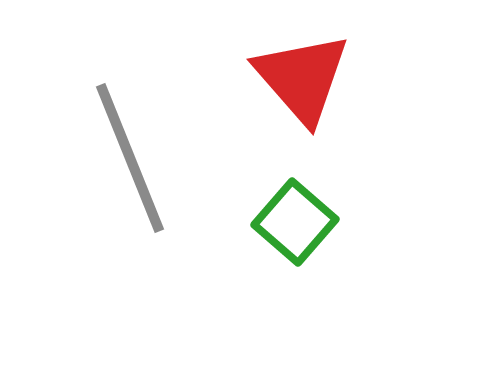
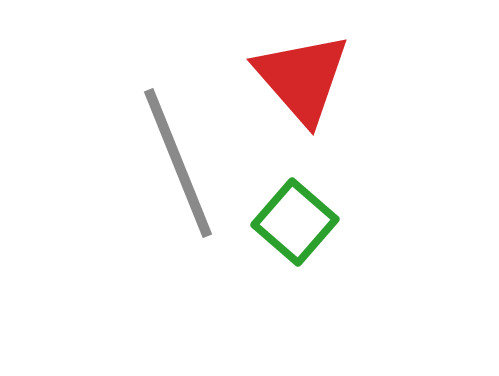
gray line: moved 48 px right, 5 px down
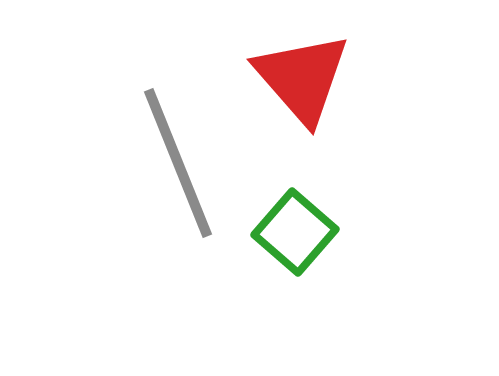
green square: moved 10 px down
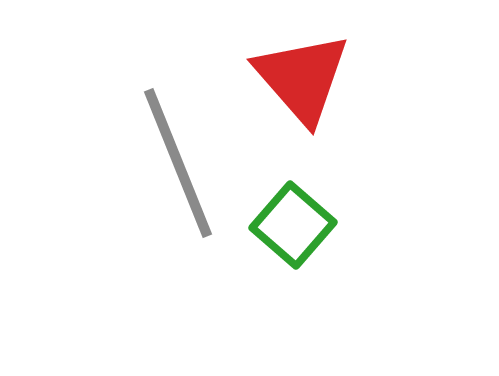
green square: moved 2 px left, 7 px up
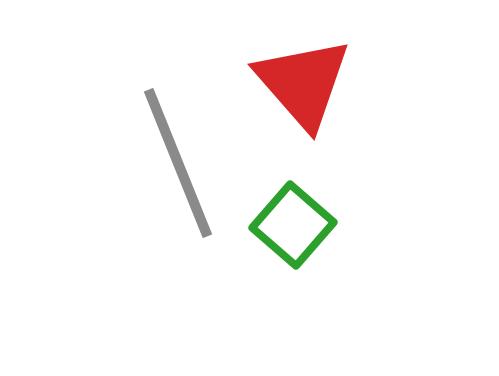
red triangle: moved 1 px right, 5 px down
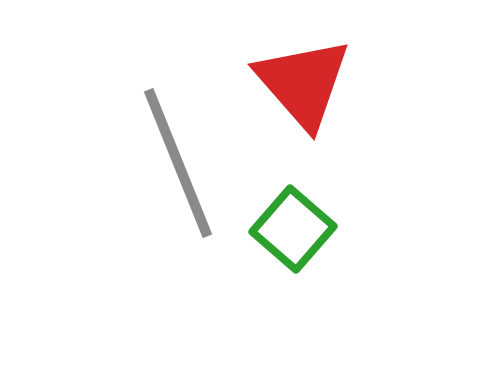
green square: moved 4 px down
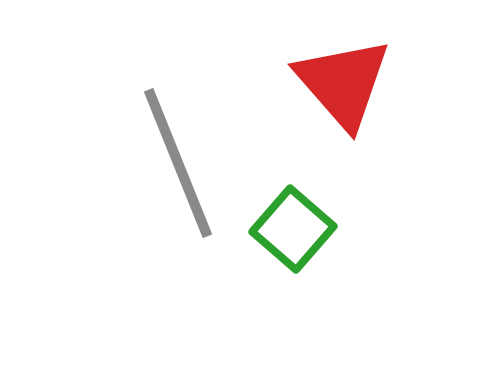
red triangle: moved 40 px right
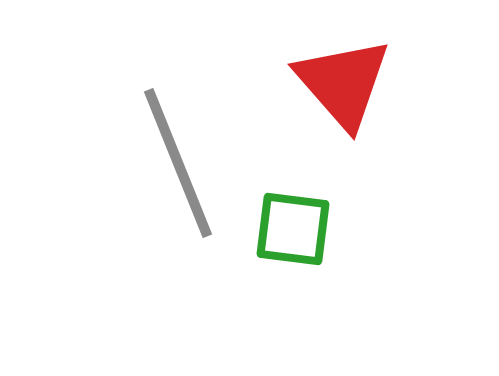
green square: rotated 34 degrees counterclockwise
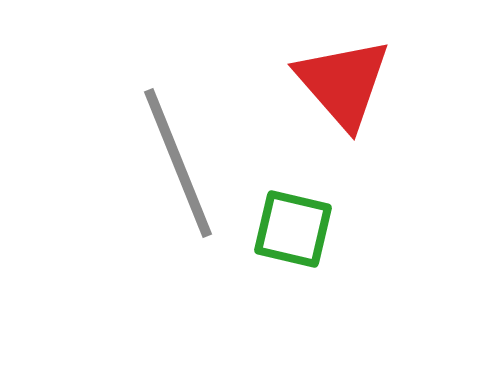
green square: rotated 6 degrees clockwise
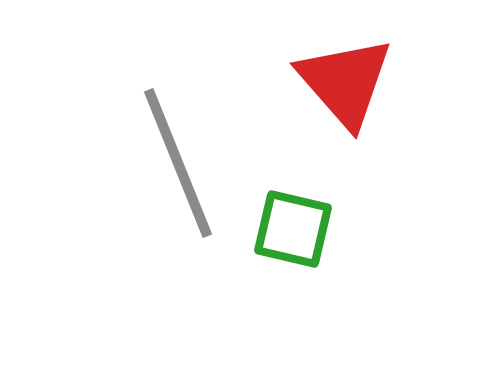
red triangle: moved 2 px right, 1 px up
